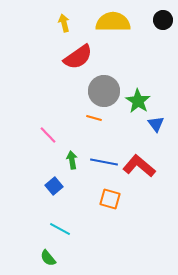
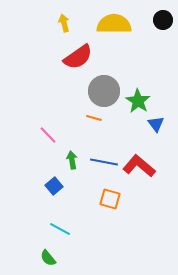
yellow semicircle: moved 1 px right, 2 px down
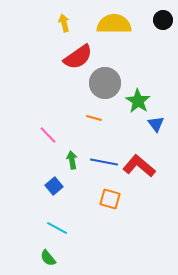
gray circle: moved 1 px right, 8 px up
cyan line: moved 3 px left, 1 px up
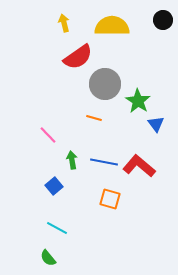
yellow semicircle: moved 2 px left, 2 px down
gray circle: moved 1 px down
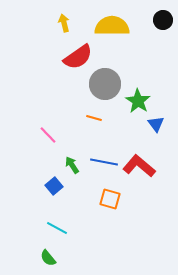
green arrow: moved 5 px down; rotated 24 degrees counterclockwise
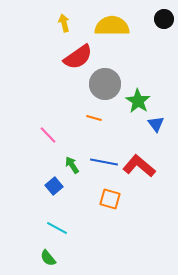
black circle: moved 1 px right, 1 px up
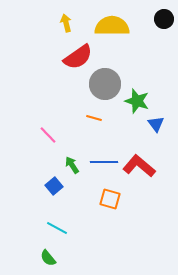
yellow arrow: moved 2 px right
green star: moved 1 px left; rotated 15 degrees counterclockwise
blue line: rotated 12 degrees counterclockwise
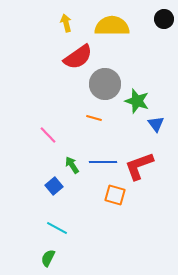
blue line: moved 1 px left
red L-shape: rotated 60 degrees counterclockwise
orange square: moved 5 px right, 4 px up
green semicircle: rotated 66 degrees clockwise
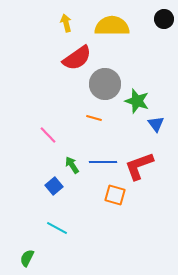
red semicircle: moved 1 px left, 1 px down
green semicircle: moved 21 px left
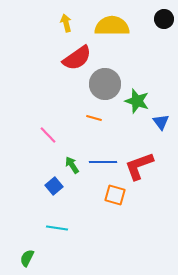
blue triangle: moved 5 px right, 2 px up
cyan line: rotated 20 degrees counterclockwise
